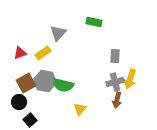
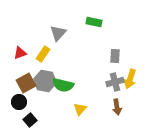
yellow rectangle: moved 1 px down; rotated 21 degrees counterclockwise
brown arrow: moved 7 px down; rotated 21 degrees counterclockwise
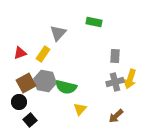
green semicircle: moved 3 px right, 2 px down
brown arrow: moved 1 px left, 9 px down; rotated 56 degrees clockwise
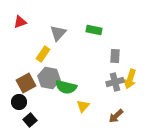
green rectangle: moved 8 px down
red triangle: moved 31 px up
gray hexagon: moved 4 px right, 3 px up
yellow triangle: moved 3 px right, 3 px up
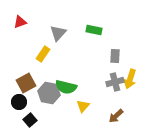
gray hexagon: moved 15 px down
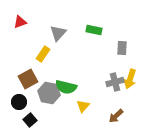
gray rectangle: moved 7 px right, 8 px up
brown square: moved 2 px right, 4 px up
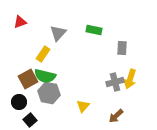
green semicircle: moved 21 px left, 11 px up
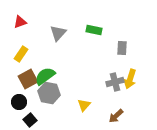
yellow rectangle: moved 22 px left
green semicircle: rotated 130 degrees clockwise
yellow triangle: moved 1 px right, 1 px up
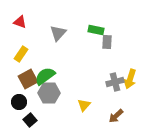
red triangle: rotated 40 degrees clockwise
green rectangle: moved 2 px right
gray rectangle: moved 15 px left, 6 px up
gray hexagon: rotated 10 degrees counterclockwise
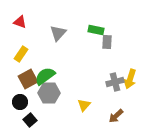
black circle: moved 1 px right
